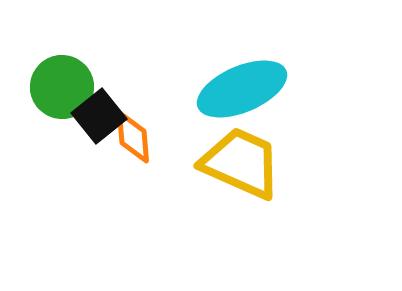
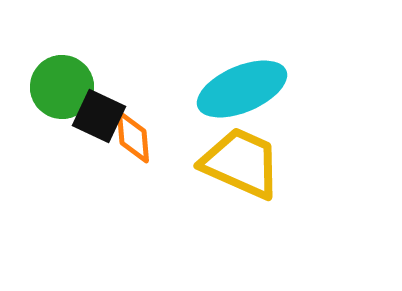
black square: rotated 26 degrees counterclockwise
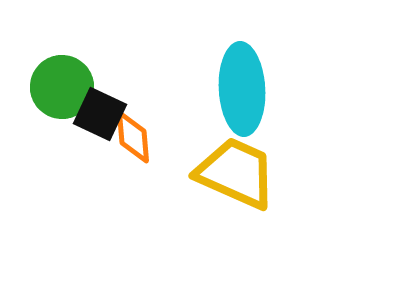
cyan ellipse: rotated 70 degrees counterclockwise
black square: moved 1 px right, 2 px up
yellow trapezoid: moved 5 px left, 10 px down
